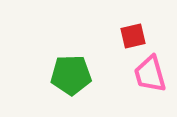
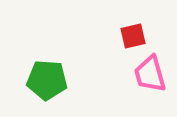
green pentagon: moved 24 px left, 5 px down; rotated 6 degrees clockwise
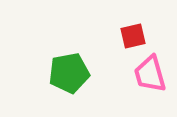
green pentagon: moved 22 px right, 7 px up; rotated 15 degrees counterclockwise
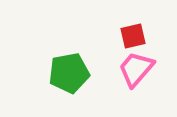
pink trapezoid: moved 14 px left, 5 px up; rotated 57 degrees clockwise
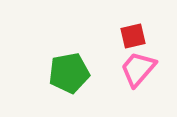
pink trapezoid: moved 2 px right
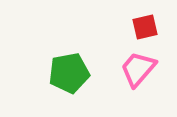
red square: moved 12 px right, 9 px up
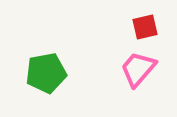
green pentagon: moved 23 px left
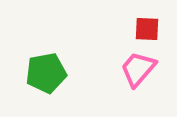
red square: moved 2 px right, 2 px down; rotated 16 degrees clockwise
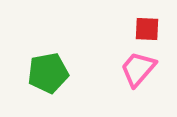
green pentagon: moved 2 px right
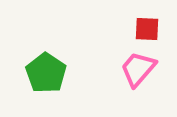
green pentagon: moved 2 px left; rotated 27 degrees counterclockwise
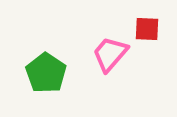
pink trapezoid: moved 28 px left, 15 px up
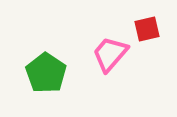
red square: rotated 16 degrees counterclockwise
